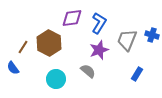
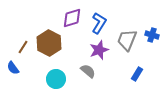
purple diamond: rotated 10 degrees counterclockwise
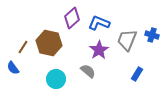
purple diamond: rotated 25 degrees counterclockwise
blue L-shape: rotated 100 degrees counterclockwise
brown hexagon: rotated 15 degrees counterclockwise
purple star: rotated 12 degrees counterclockwise
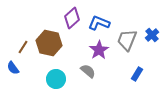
blue cross: rotated 32 degrees clockwise
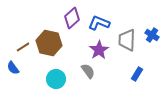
blue cross: rotated 16 degrees counterclockwise
gray trapezoid: rotated 20 degrees counterclockwise
brown line: rotated 24 degrees clockwise
gray semicircle: rotated 14 degrees clockwise
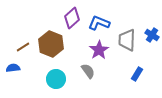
brown hexagon: moved 2 px right, 1 px down; rotated 10 degrees clockwise
blue semicircle: rotated 120 degrees clockwise
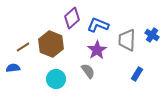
blue L-shape: moved 1 px left, 2 px down
purple star: moved 2 px left
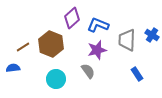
purple star: rotated 18 degrees clockwise
blue rectangle: rotated 64 degrees counterclockwise
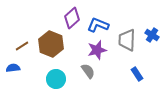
brown line: moved 1 px left, 1 px up
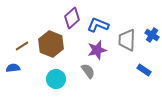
blue rectangle: moved 7 px right, 4 px up; rotated 24 degrees counterclockwise
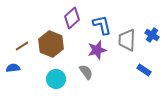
blue L-shape: moved 4 px right; rotated 55 degrees clockwise
gray semicircle: moved 2 px left, 1 px down
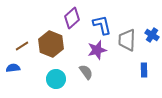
blue rectangle: rotated 56 degrees clockwise
